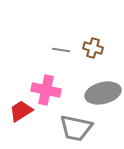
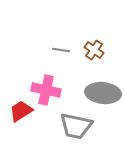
brown cross: moved 1 px right, 2 px down; rotated 18 degrees clockwise
gray ellipse: rotated 20 degrees clockwise
gray trapezoid: moved 2 px up
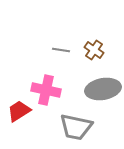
gray ellipse: moved 4 px up; rotated 16 degrees counterclockwise
red trapezoid: moved 2 px left
gray trapezoid: moved 1 px down
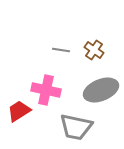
gray ellipse: moved 2 px left, 1 px down; rotated 12 degrees counterclockwise
